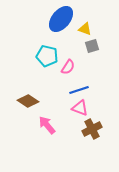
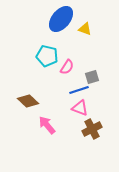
gray square: moved 31 px down
pink semicircle: moved 1 px left
brown diamond: rotated 10 degrees clockwise
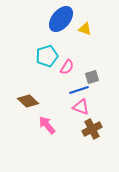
cyan pentagon: rotated 30 degrees counterclockwise
pink triangle: moved 1 px right, 1 px up
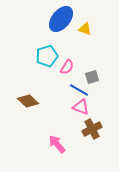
blue line: rotated 48 degrees clockwise
pink arrow: moved 10 px right, 19 px down
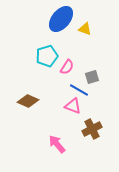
brown diamond: rotated 20 degrees counterclockwise
pink triangle: moved 8 px left, 1 px up
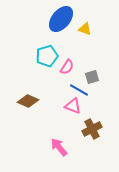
pink arrow: moved 2 px right, 3 px down
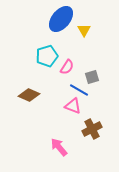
yellow triangle: moved 1 px left, 1 px down; rotated 40 degrees clockwise
brown diamond: moved 1 px right, 6 px up
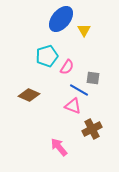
gray square: moved 1 px right, 1 px down; rotated 24 degrees clockwise
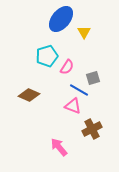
yellow triangle: moved 2 px down
gray square: rotated 24 degrees counterclockwise
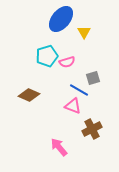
pink semicircle: moved 5 px up; rotated 42 degrees clockwise
